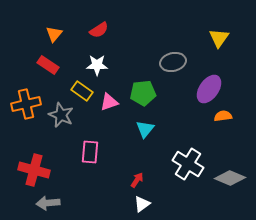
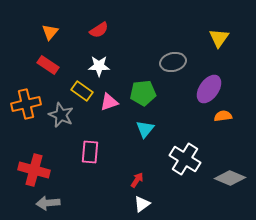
orange triangle: moved 4 px left, 2 px up
white star: moved 2 px right, 1 px down
white cross: moved 3 px left, 5 px up
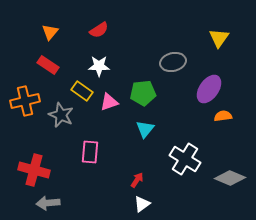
orange cross: moved 1 px left, 3 px up
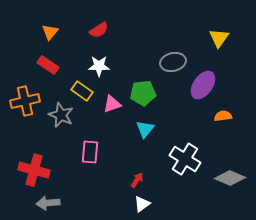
purple ellipse: moved 6 px left, 4 px up
pink triangle: moved 3 px right, 2 px down
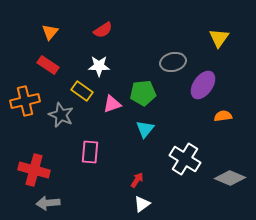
red semicircle: moved 4 px right
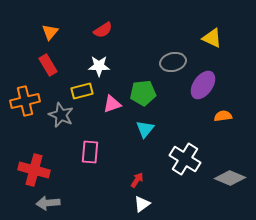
yellow triangle: moved 7 px left; rotated 40 degrees counterclockwise
red rectangle: rotated 25 degrees clockwise
yellow rectangle: rotated 50 degrees counterclockwise
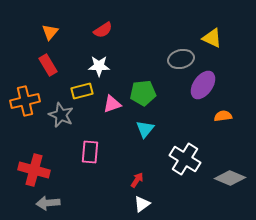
gray ellipse: moved 8 px right, 3 px up
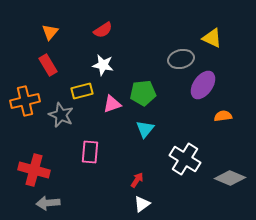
white star: moved 4 px right, 1 px up; rotated 10 degrees clockwise
